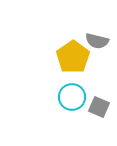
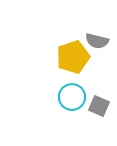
yellow pentagon: rotated 16 degrees clockwise
gray square: moved 1 px up
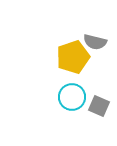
gray semicircle: moved 2 px left, 1 px down
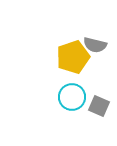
gray semicircle: moved 3 px down
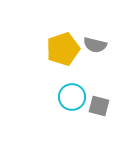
yellow pentagon: moved 10 px left, 8 px up
gray square: rotated 10 degrees counterclockwise
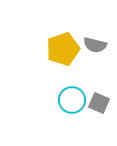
cyan circle: moved 3 px down
gray square: moved 3 px up; rotated 10 degrees clockwise
